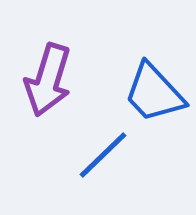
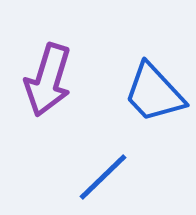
blue line: moved 22 px down
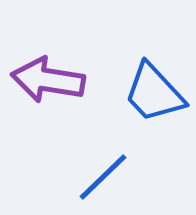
purple arrow: rotated 82 degrees clockwise
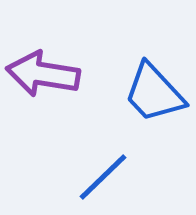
purple arrow: moved 5 px left, 6 px up
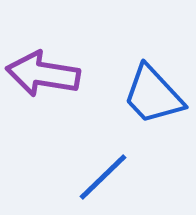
blue trapezoid: moved 1 px left, 2 px down
